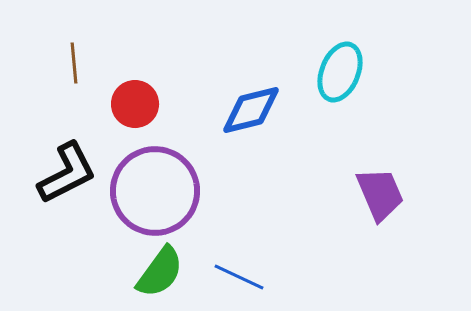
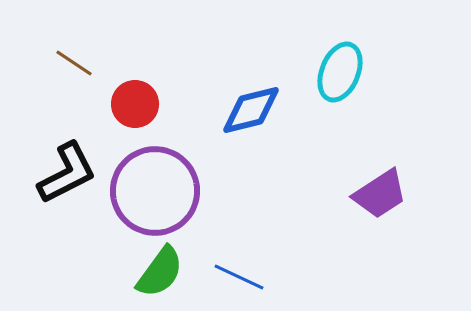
brown line: rotated 51 degrees counterclockwise
purple trapezoid: rotated 80 degrees clockwise
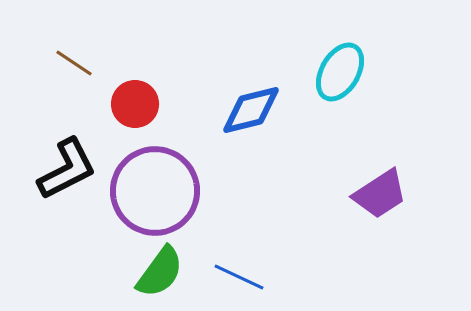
cyan ellipse: rotated 8 degrees clockwise
black L-shape: moved 4 px up
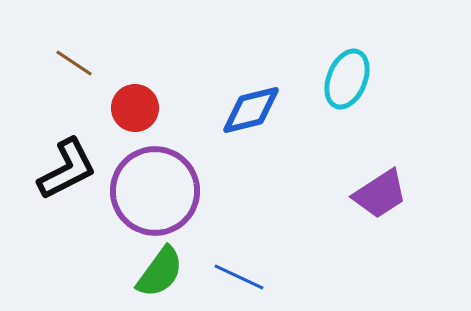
cyan ellipse: moved 7 px right, 7 px down; rotated 8 degrees counterclockwise
red circle: moved 4 px down
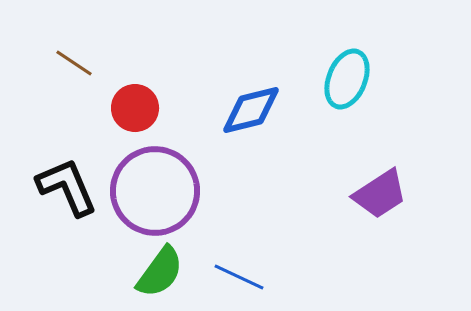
black L-shape: moved 18 px down; rotated 86 degrees counterclockwise
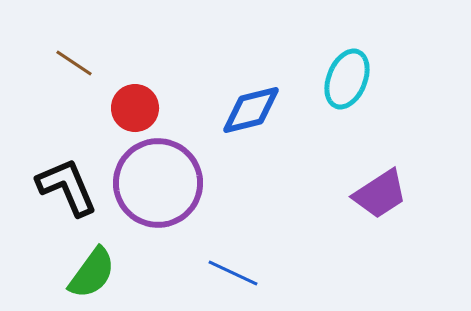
purple circle: moved 3 px right, 8 px up
green semicircle: moved 68 px left, 1 px down
blue line: moved 6 px left, 4 px up
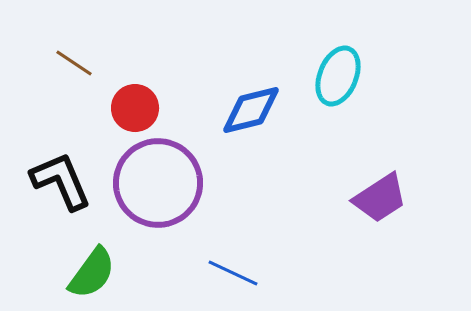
cyan ellipse: moved 9 px left, 3 px up
black L-shape: moved 6 px left, 6 px up
purple trapezoid: moved 4 px down
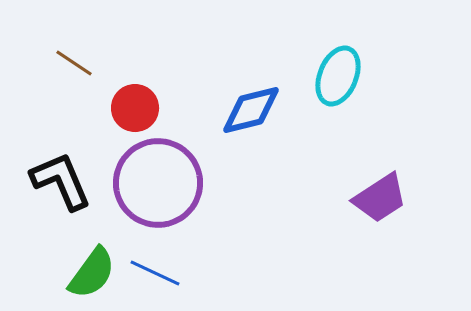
blue line: moved 78 px left
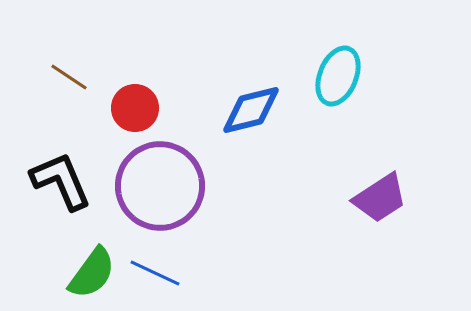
brown line: moved 5 px left, 14 px down
purple circle: moved 2 px right, 3 px down
